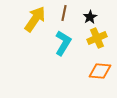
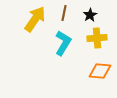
black star: moved 2 px up
yellow cross: rotated 18 degrees clockwise
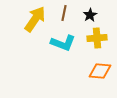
cyan L-shape: rotated 80 degrees clockwise
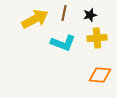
black star: rotated 16 degrees clockwise
yellow arrow: rotated 28 degrees clockwise
orange diamond: moved 4 px down
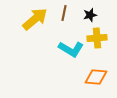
yellow arrow: rotated 12 degrees counterclockwise
cyan L-shape: moved 8 px right, 6 px down; rotated 10 degrees clockwise
orange diamond: moved 4 px left, 2 px down
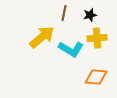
yellow arrow: moved 7 px right, 18 px down
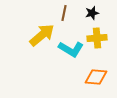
black star: moved 2 px right, 2 px up
yellow arrow: moved 2 px up
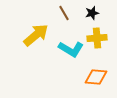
brown line: rotated 42 degrees counterclockwise
yellow arrow: moved 6 px left
